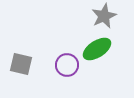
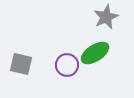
gray star: moved 2 px right, 1 px down
green ellipse: moved 2 px left, 4 px down
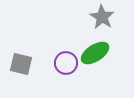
gray star: moved 4 px left; rotated 15 degrees counterclockwise
purple circle: moved 1 px left, 2 px up
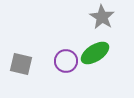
purple circle: moved 2 px up
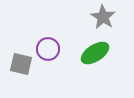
gray star: moved 1 px right
purple circle: moved 18 px left, 12 px up
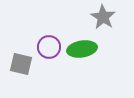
purple circle: moved 1 px right, 2 px up
green ellipse: moved 13 px left, 4 px up; rotated 24 degrees clockwise
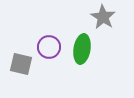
green ellipse: rotated 72 degrees counterclockwise
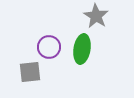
gray star: moved 7 px left, 1 px up
gray square: moved 9 px right, 8 px down; rotated 20 degrees counterclockwise
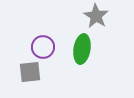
purple circle: moved 6 px left
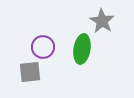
gray star: moved 6 px right, 5 px down
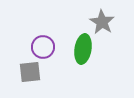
gray star: moved 1 px down
green ellipse: moved 1 px right
